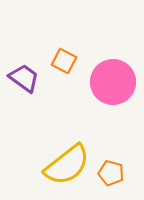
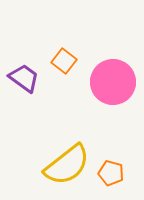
orange square: rotated 10 degrees clockwise
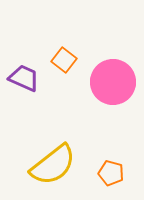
orange square: moved 1 px up
purple trapezoid: rotated 12 degrees counterclockwise
yellow semicircle: moved 14 px left
